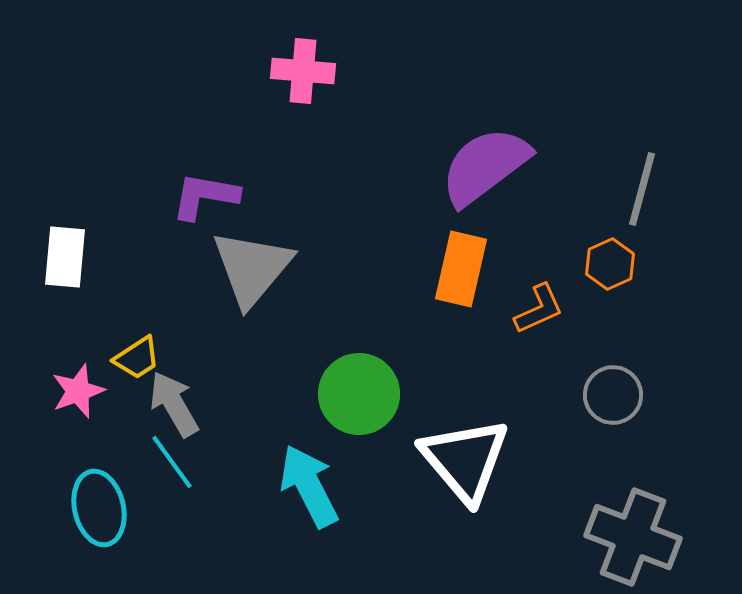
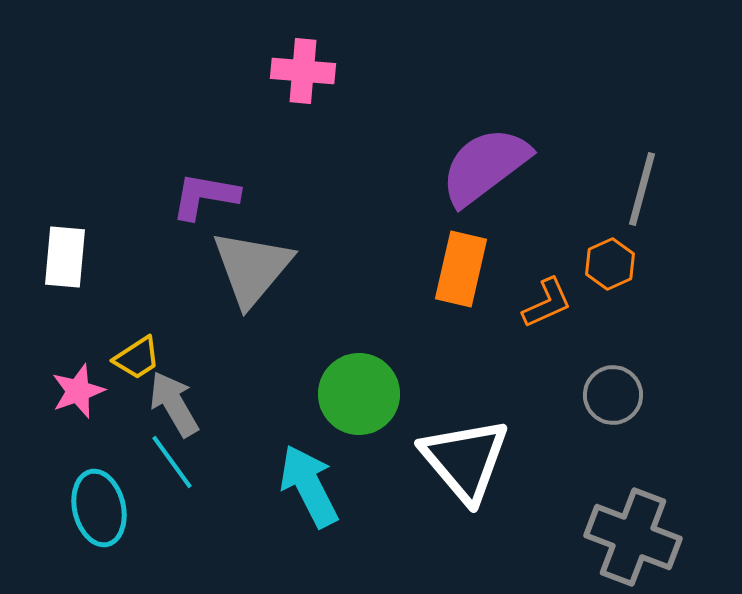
orange L-shape: moved 8 px right, 6 px up
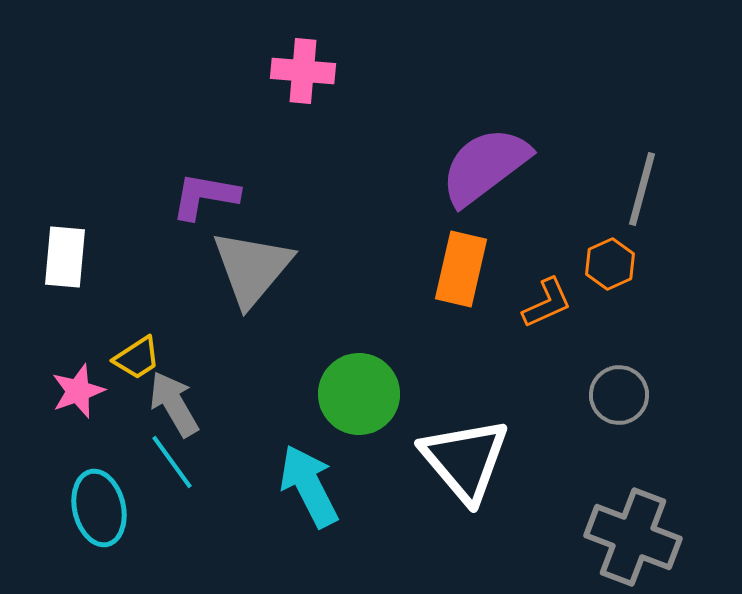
gray circle: moved 6 px right
